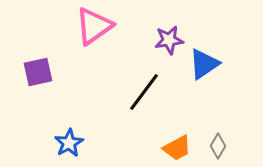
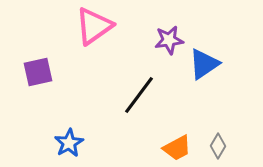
black line: moved 5 px left, 3 px down
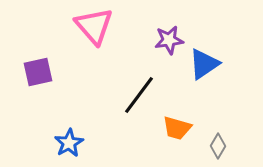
pink triangle: rotated 36 degrees counterclockwise
orange trapezoid: moved 20 px up; rotated 44 degrees clockwise
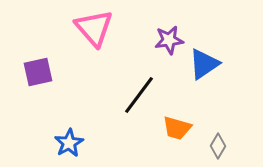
pink triangle: moved 2 px down
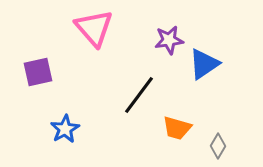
blue star: moved 4 px left, 14 px up
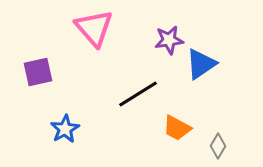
blue triangle: moved 3 px left
black line: moved 1 px left, 1 px up; rotated 21 degrees clockwise
orange trapezoid: rotated 12 degrees clockwise
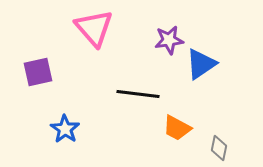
black line: rotated 39 degrees clockwise
blue star: rotated 8 degrees counterclockwise
gray diamond: moved 1 px right, 2 px down; rotated 20 degrees counterclockwise
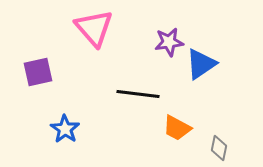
purple star: moved 2 px down
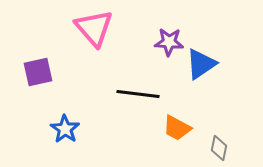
purple star: rotated 12 degrees clockwise
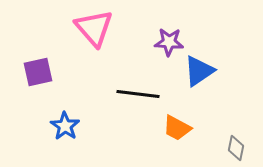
blue triangle: moved 2 px left, 7 px down
blue star: moved 3 px up
gray diamond: moved 17 px right
